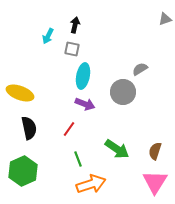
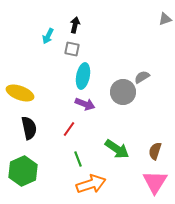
gray semicircle: moved 2 px right, 8 px down
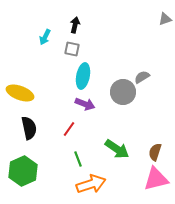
cyan arrow: moved 3 px left, 1 px down
brown semicircle: moved 1 px down
pink triangle: moved 1 px right, 3 px up; rotated 44 degrees clockwise
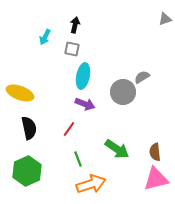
brown semicircle: rotated 24 degrees counterclockwise
green hexagon: moved 4 px right
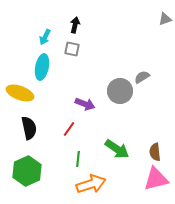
cyan ellipse: moved 41 px left, 9 px up
gray circle: moved 3 px left, 1 px up
green line: rotated 28 degrees clockwise
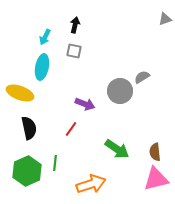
gray square: moved 2 px right, 2 px down
red line: moved 2 px right
green line: moved 23 px left, 4 px down
